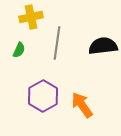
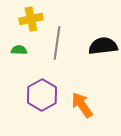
yellow cross: moved 2 px down
green semicircle: rotated 112 degrees counterclockwise
purple hexagon: moved 1 px left, 1 px up
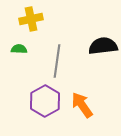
gray line: moved 18 px down
green semicircle: moved 1 px up
purple hexagon: moved 3 px right, 6 px down
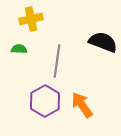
black semicircle: moved 4 px up; rotated 28 degrees clockwise
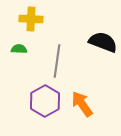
yellow cross: rotated 15 degrees clockwise
orange arrow: moved 1 px up
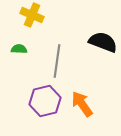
yellow cross: moved 1 px right, 4 px up; rotated 20 degrees clockwise
purple hexagon: rotated 16 degrees clockwise
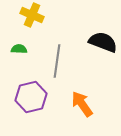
purple hexagon: moved 14 px left, 4 px up
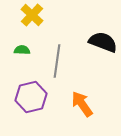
yellow cross: rotated 20 degrees clockwise
green semicircle: moved 3 px right, 1 px down
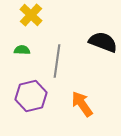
yellow cross: moved 1 px left
purple hexagon: moved 1 px up
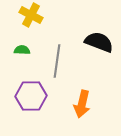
yellow cross: rotated 15 degrees counterclockwise
black semicircle: moved 4 px left
purple hexagon: rotated 12 degrees clockwise
orange arrow: rotated 132 degrees counterclockwise
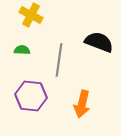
gray line: moved 2 px right, 1 px up
purple hexagon: rotated 8 degrees clockwise
